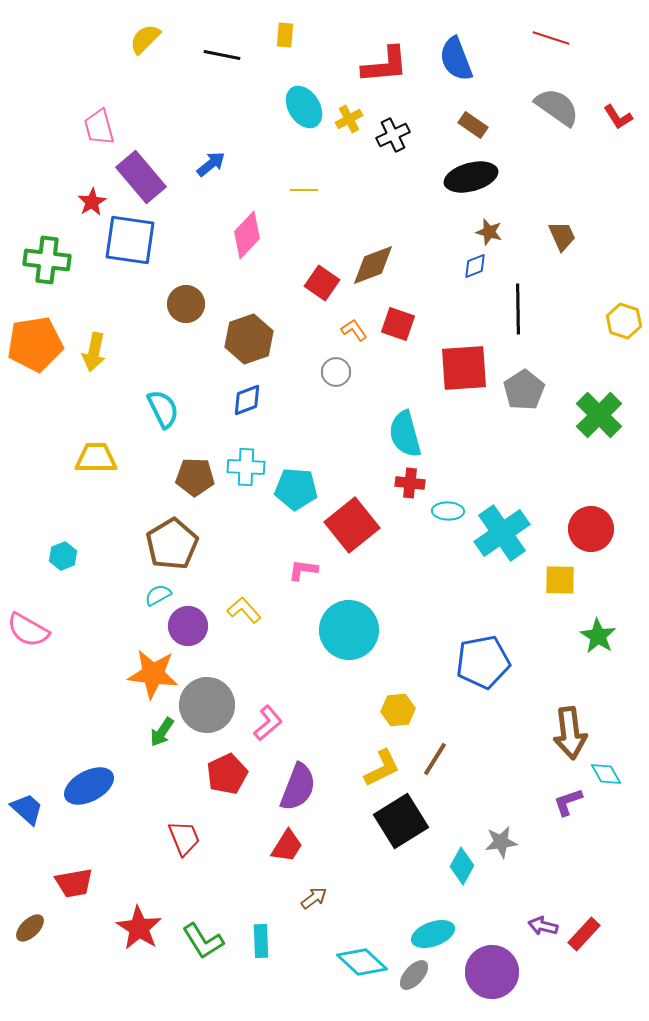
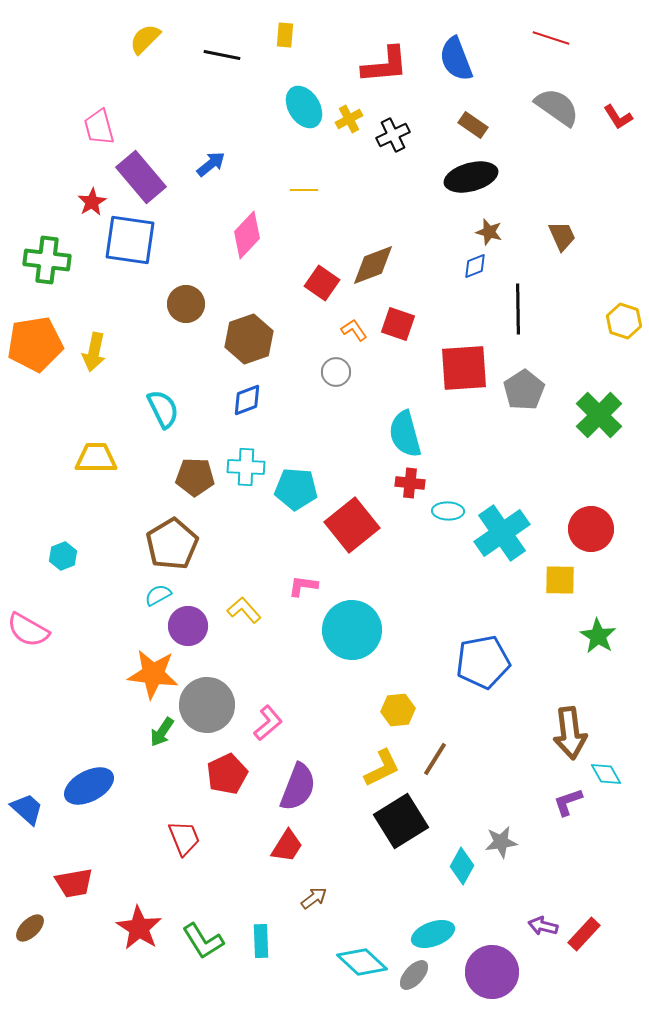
pink L-shape at (303, 570): moved 16 px down
cyan circle at (349, 630): moved 3 px right
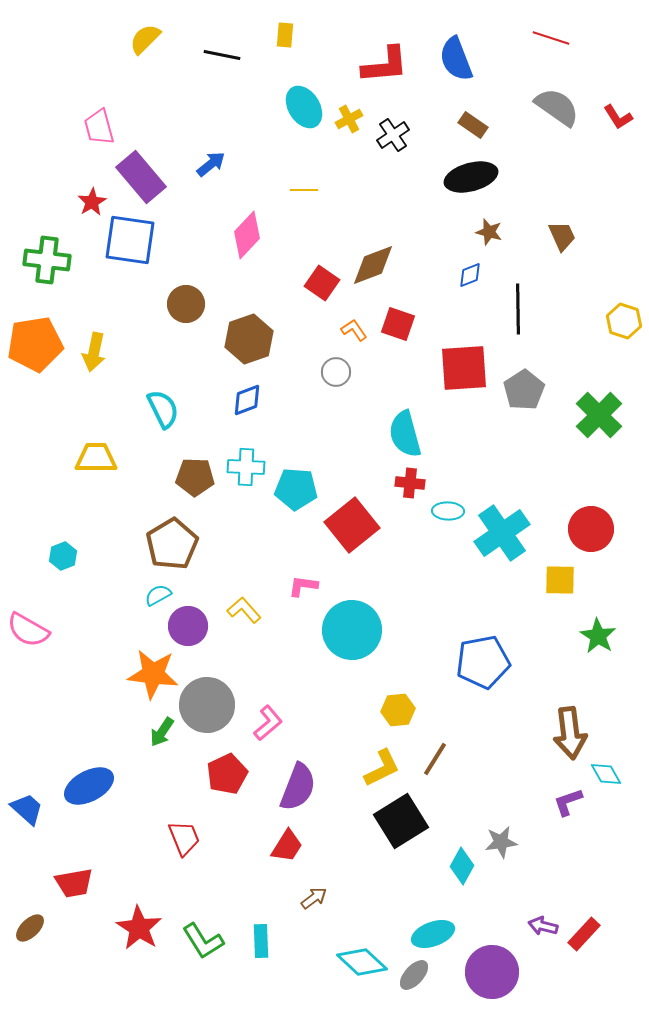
black cross at (393, 135): rotated 8 degrees counterclockwise
blue diamond at (475, 266): moved 5 px left, 9 px down
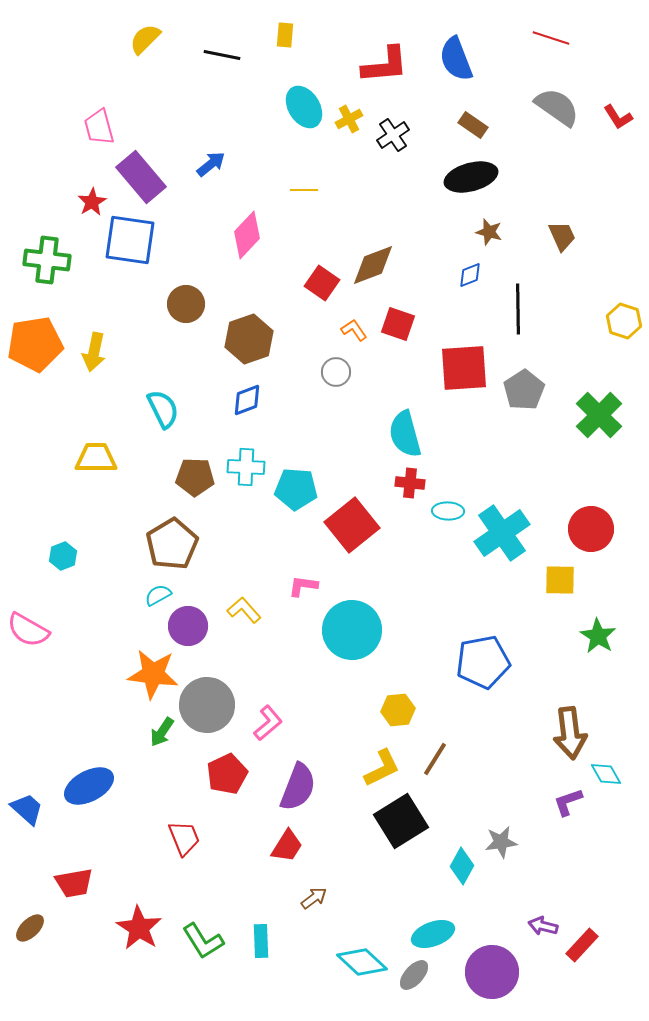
red rectangle at (584, 934): moved 2 px left, 11 px down
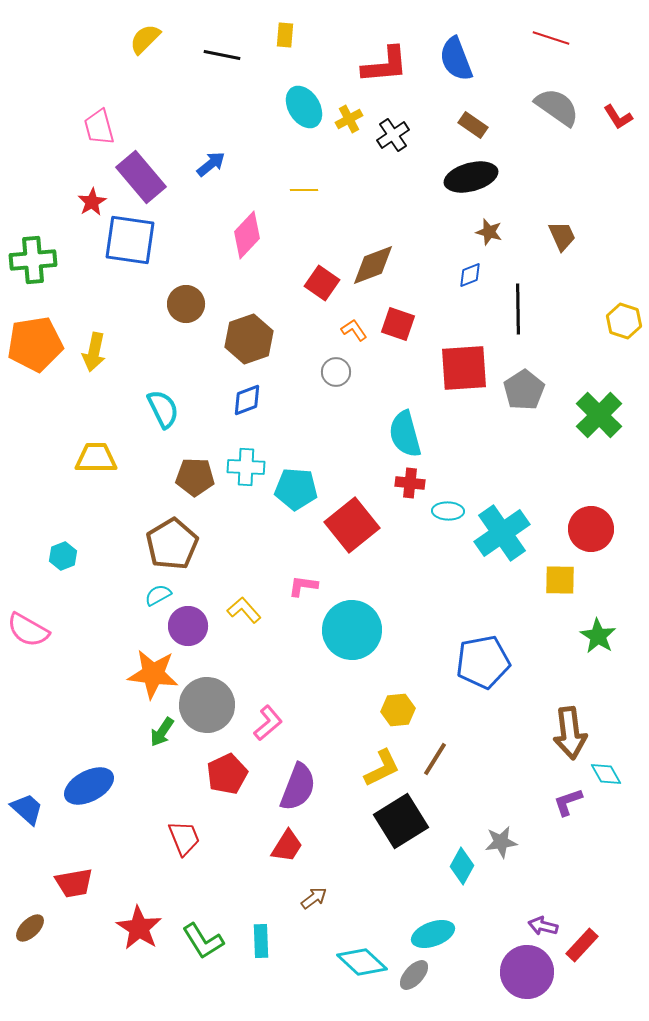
green cross at (47, 260): moved 14 px left; rotated 12 degrees counterclockwise
purple circle at (492, 972): moved 35 px right
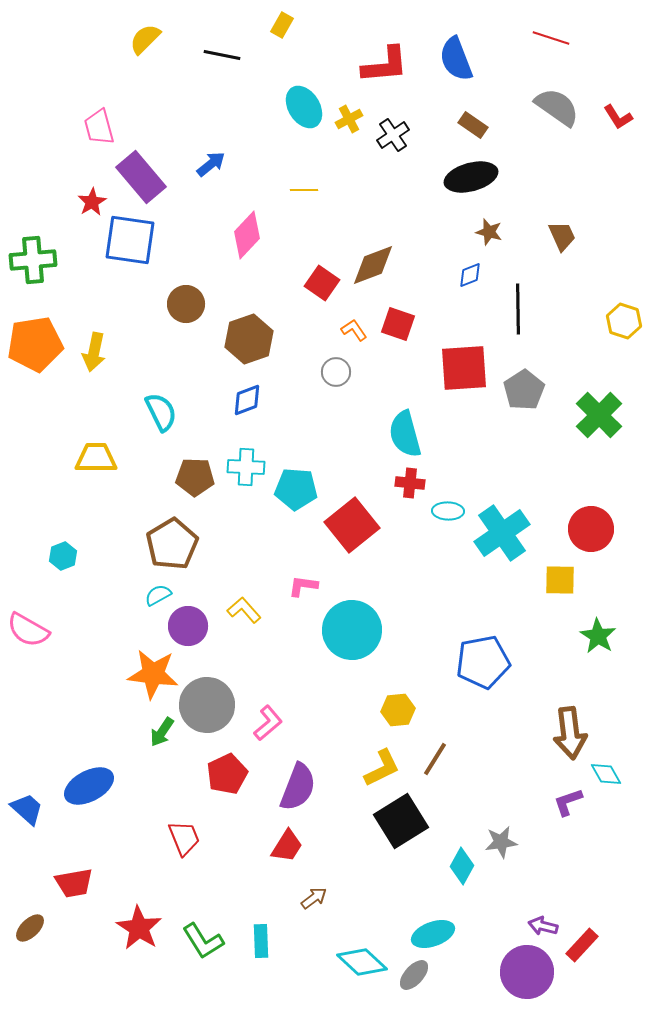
yellow rectangle at (285, 35): moved 3 px left, 10 px up; rotated 25 degrees clockwise
cyan semicircle at (163, 409): moved 2 px left, 3 px down
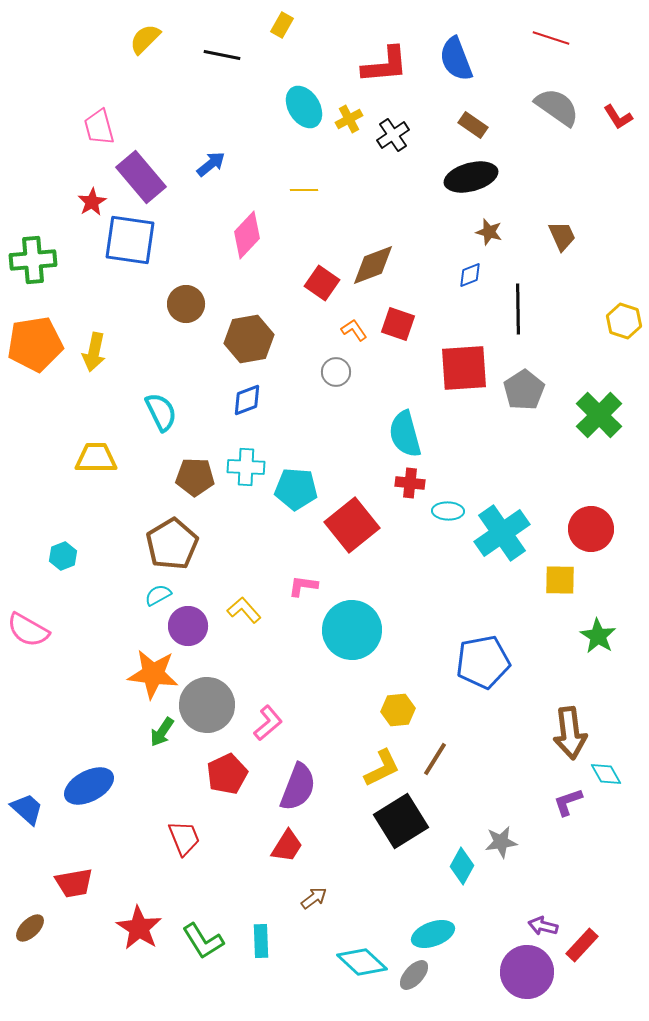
brown hexagon at (249, 339): rotated 9 degrees clockwise
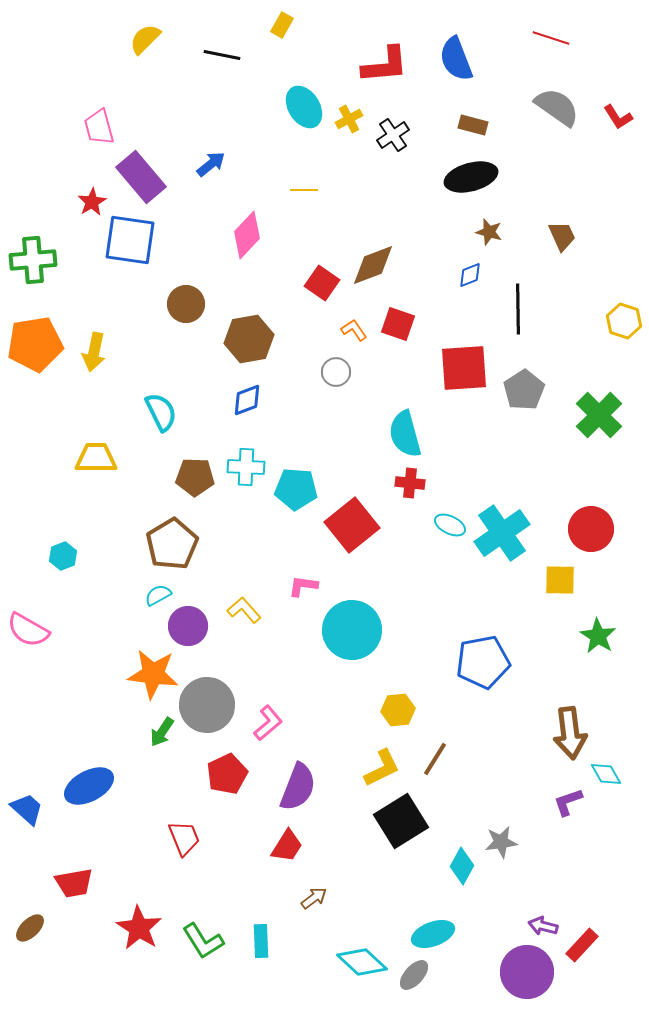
brown rectangle at (473, 125): rotated 20 degrees counterclockwise
cyan ellipse at (448, 511): moved 2 px right, 14 px down; rotated 24 degrees clockwise
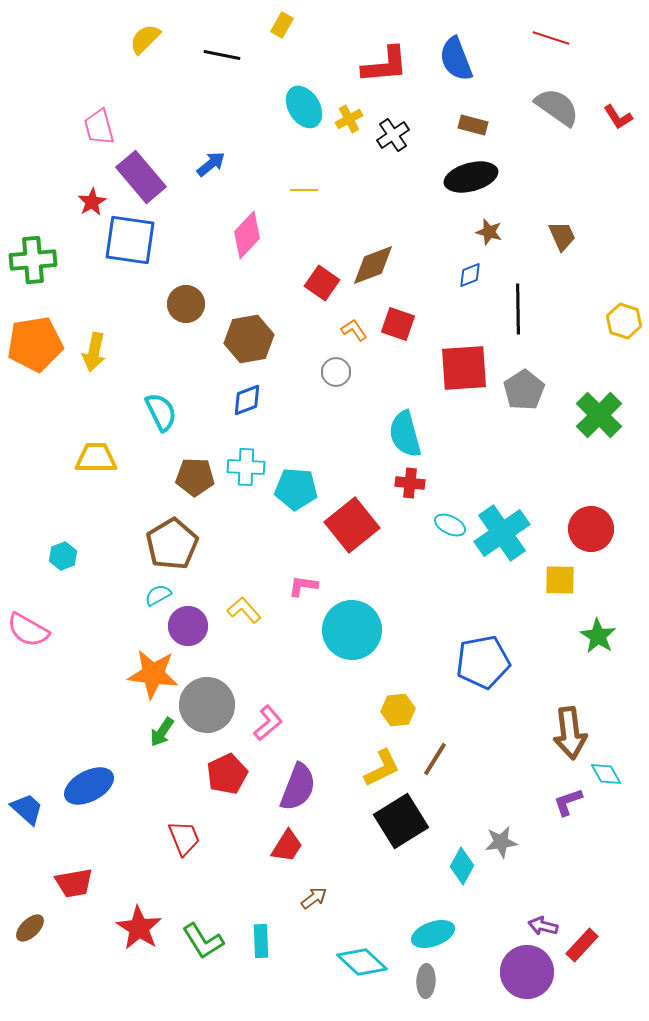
gray ellipse at (414, 975): moved 12 px right, 6 px down; rotated 40 degrees counterclockwise
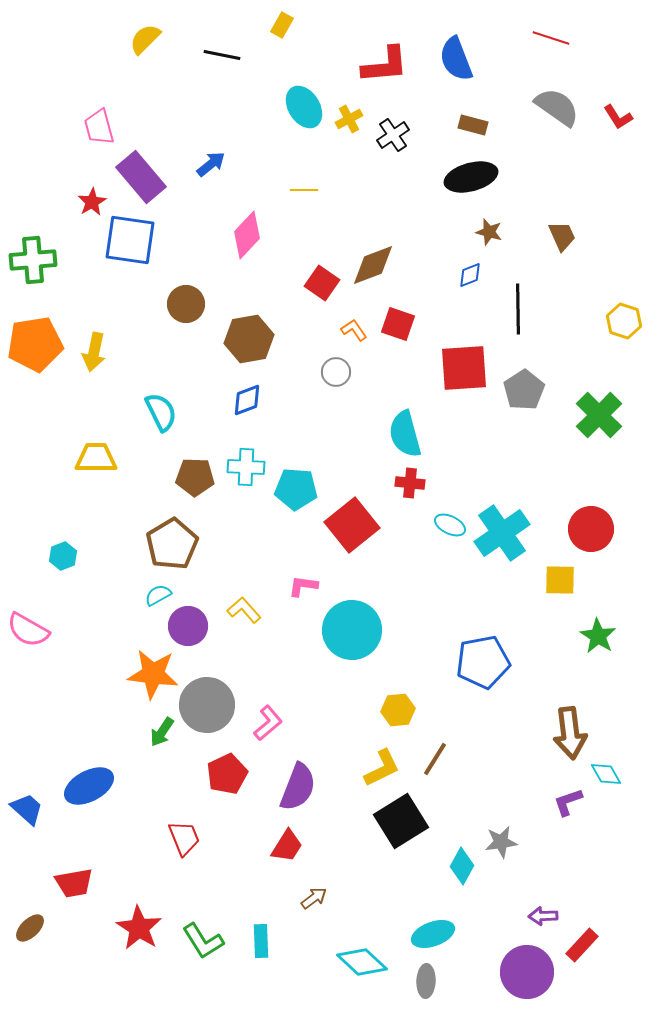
purple arrow at (543, 926): moved 10 px up; rotated 16 degrees counterclockwise
